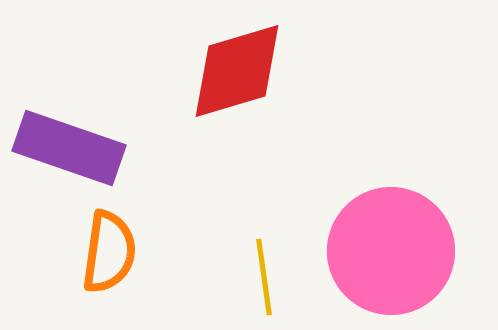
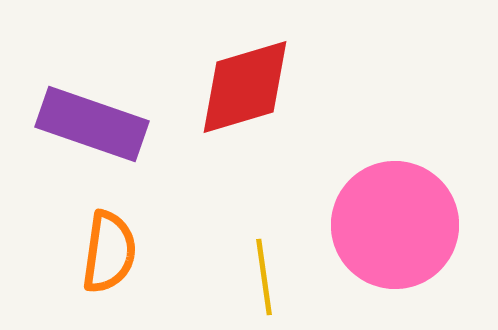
red diamond: moved 8 px right, 16 px down
purple rectangle: moved 23 px right, 24 px up
pink circle: moved 4 px right, 26 px up
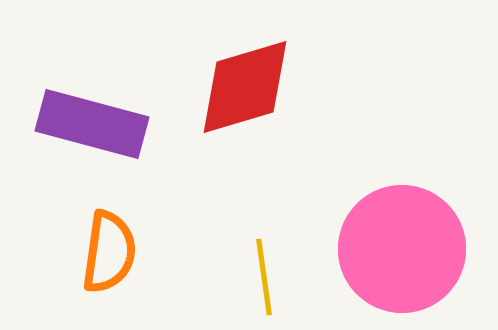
purple rectangle: rotated 4 degrees counterclockwise
pink circle: moved 7 px right, 24 px down
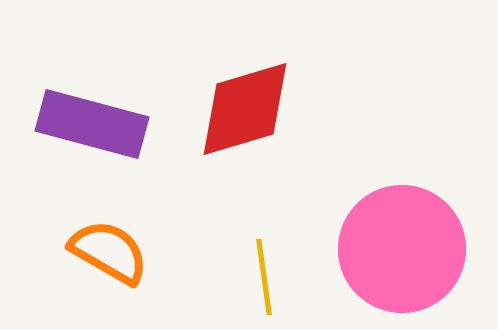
red diamond: moved 22 px down
orange semicircle: rotated 68 degrees counterclockwise
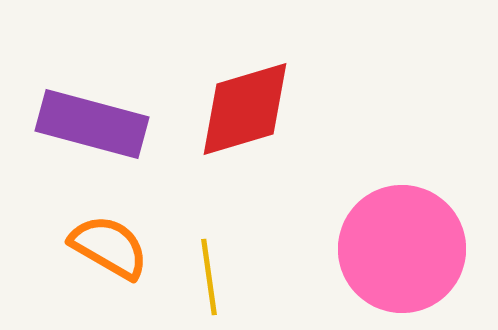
orange semicircle: moved 5 px up
yellow line: moved 55 px left
